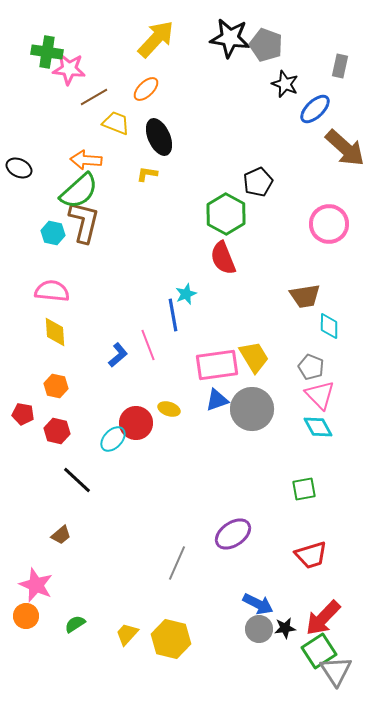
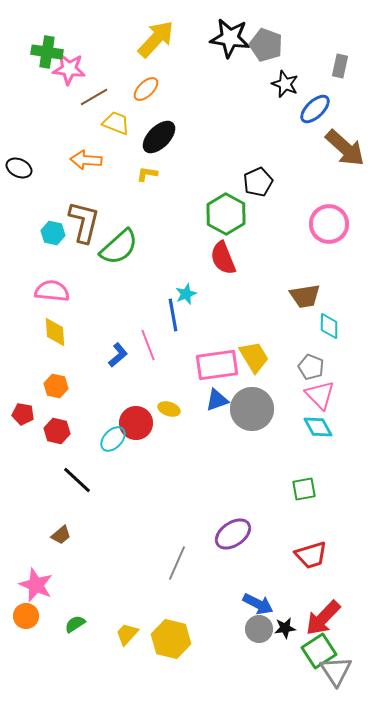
black ellipse at (159, 137): rotated 69 degrees clockwise
green semicircle at (79, 191): moved 40 px right, 56 px down
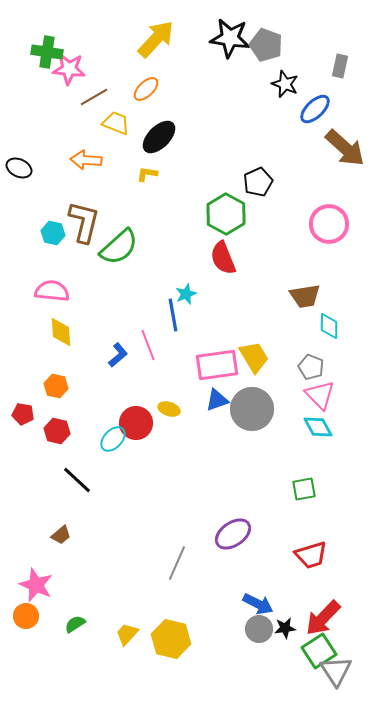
yellow diamond at (55, 332): moved 6 px right
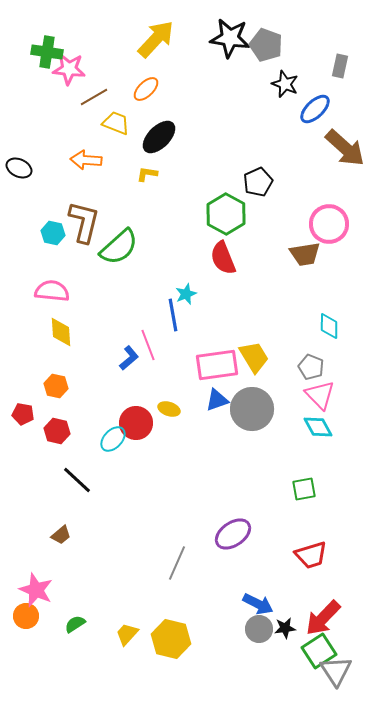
brown trapezoid at (305, 296): moved 42 px up
blue L-shape at (118, 355): moved 11 px right, 3 px down
pink star at (36, 585): moved 5 px down
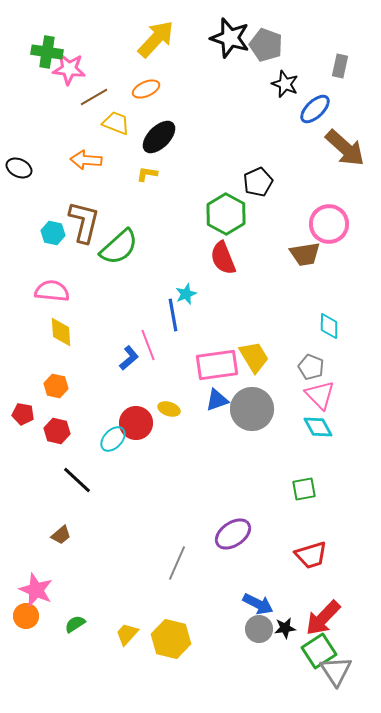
black star at (230, 38): rotated 9 degrees clockwise
orange ellipse at (146, 89): rotated 20 degrees clockwise
